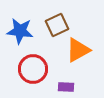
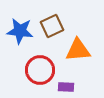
brown square: moved 5 px left, 1 px down
orange triangle: rotated 24 degrees clockwise
red circle: moved 7 px right, 1 px down
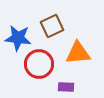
blue star: moved 2 px left, 7 px down
orange triangle: moved 3 px down
red circle: moved 1 px left, 6 px up
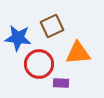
purple rectangle: moved 5 px left, 4 px up
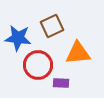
red circle: moved 1 px left, 1 px down
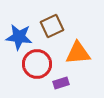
blue star: moved 1 px right, 1 px up
red circle: moved 1 px left, 1 px up
purple rectangle: rotated 21 degrees counterclockwise
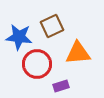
purple rectangle: moved 3 px down
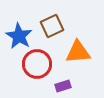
blue star: moved 1 px up; rotated 24 degrees clockwise
orange triangle: moved 1 px up
purple rectangle: moved 2 px right
